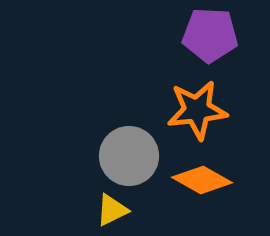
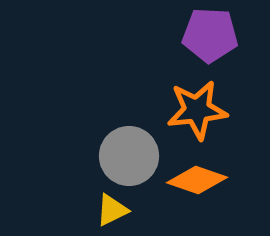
orange diamond: moved 5 px left; rotated 10 degrees counterclockwise
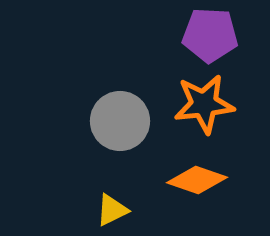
orange star: moved 7 px right, 6 px up
gray circle: moved 9 px left, 35 px up
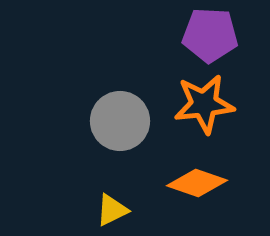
orange diamond: moved 3 px down
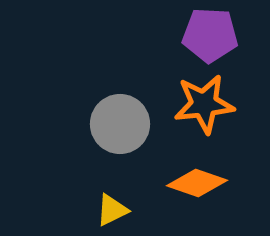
gray circle: moved 3 px down
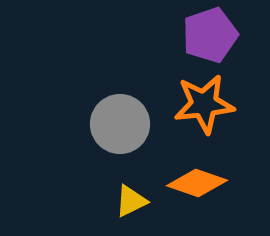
purple pentagon: rotated 22 degrees counterclockwise
yellow triangle: moved 19 px right, 9 px up
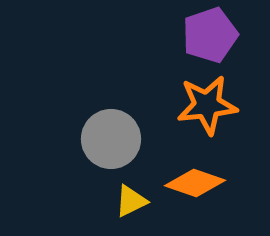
orange star: moved 3 px right, 1 px down
gray circle: moved 9 px left, 15 px down
orange diamond: moved 2 px left
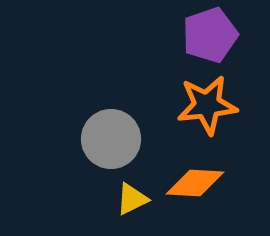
orange diamond: rotated 16 degrees counterclockwise
yellow triangle: moved 1 px right, 2 px up
